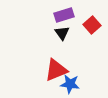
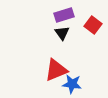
red square: moved 1 px right; rotated 12 degrees counterclockwise
blue star: moved 2 px right
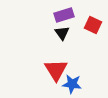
red square: rotated 12 degrees counterclockwise
red triangle: rotated 40 degrees counterclockwise
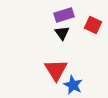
blue star: moved 1 px right, 1 px down; rotated 18 degrees clockwise
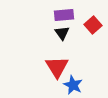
purple rectangle: rotated 12 degrees clockwise
red square: rotated 24 degrees clockwise
red triangle: moved 1 px right, 3 px up
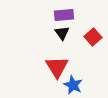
red square: moved 12 px down
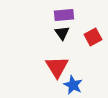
red square: rotated 12 degrees clockwise
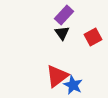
purple rectangle: rotated 42 degrees counterclockwise
red triangle: moved 9 px down; rotated 25 degrees clockwise
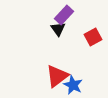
black triangle: moved 4 px left, 4 px up
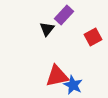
black triangle: moved 11 px left; rotated 14 degrees clockwise
red triangle: rotated 25 degrees clockwise
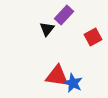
red triangle: rotated 20 degrees clockwise
blue star: moved 2 px up
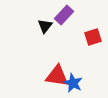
black triangle: moved 2 px left, 3 px up
red square: rotated 12 degrees clockwise
